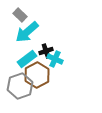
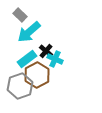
cyan arrow: moved 2 px right
black cross: rotated 32 degrees counterclockwise
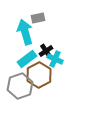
gray rectangle: moved 18 px right, 3 px down; rotated 56 degrees counterclockwise
cyan arrow: moved 4 px left; rotated 115 degrees clockwise
black cross: rotated 16 degrees clockwise
brown hexagon: moved 2 px right
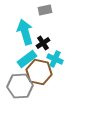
gray rectangle: moved 7 px right, 8 px up
black cross: moved 3 px left, 8 px up
brown hexagon: moved 3 px up; rotated 20 degrees counterclockwise
gray hexagon: rotated 15 degrees clockwise
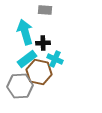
gray rectangle: rotated 16 degrees clockwise
black cross: rotated 32 degrees clockwise
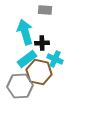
black cross: moved 1 px left
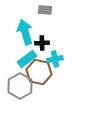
cyan cross: rotated 35 degrees counterclockwise
gray hexagon: rotated 25 degrees counterclockwise
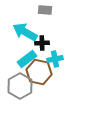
cyan arrow: rotated 45 degrees counterclockwise
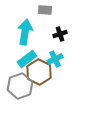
cyan arrow: rotated 70 degrees clockwise
black cross: moved 18 px right, 9 px up; rotated 16 degrees counterclockwise
cyan cross: rotated 14 degrees counterclockwise
brown hexagon: rotated 15 degrees clockwise
gray hexagon: rotated 10 degrees clockwise
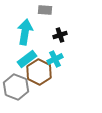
black cross: moved 1 px down
gray hexagon: moved 4 px left, 1 px down; rotated 20 degrees counterclockwise
